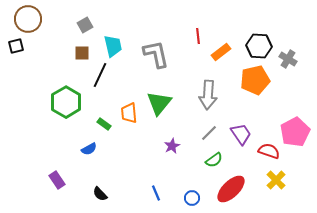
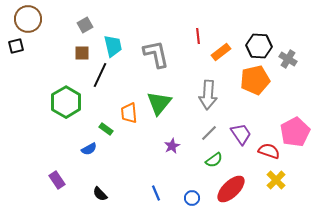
green rectangle: moved 2 px right, 5 px down
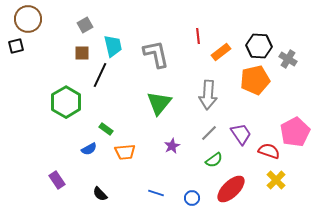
orange trapezoid: moved 4 px left, 39 px down; rotated 90 degrees counterclockwise
blue line: rotated 49 degrees counterclockwise
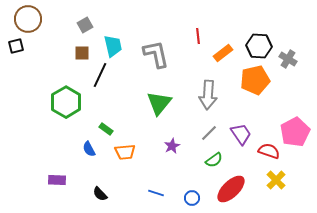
orange rectangle: moved 2 px right, 1 px down
blue semicircle: rotated 91 degrees clockwise
purple rectangle: rotated 54 degrees counterclockwise
